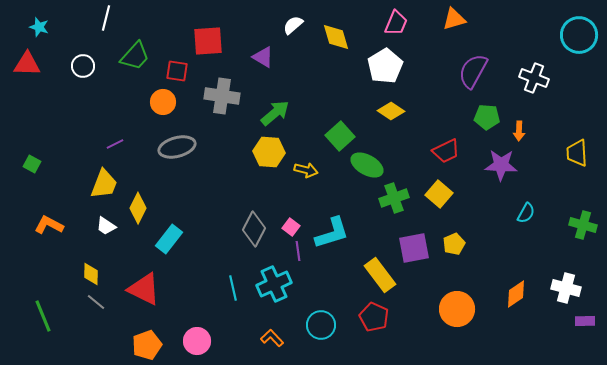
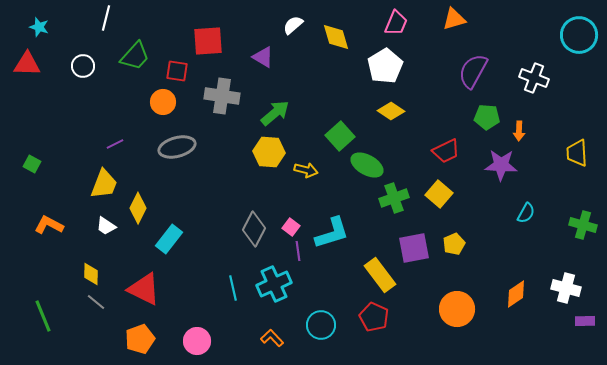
orange pentagon at (147, 345): moved 7 px left, 6 px up
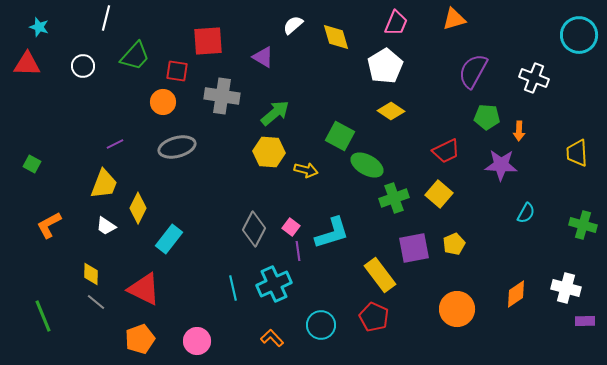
green square at (340, 136): rotated 20 degrees counterclockwise
orange L-shape at (49, 225): rotated 56 degrees counterclockwise
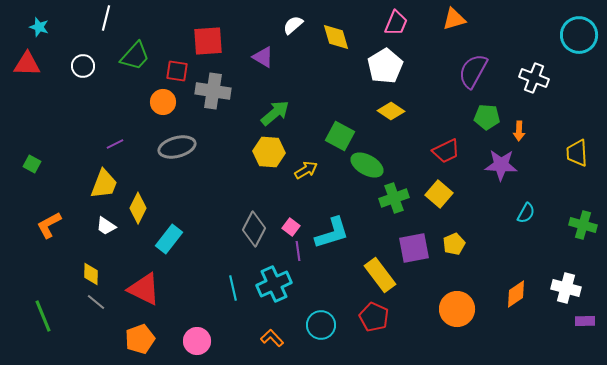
gray cross at (222, 96): moved 9 px left, 5 px up
yellow arrow at (306, 170): rotated 45 degrees counterclockwise
